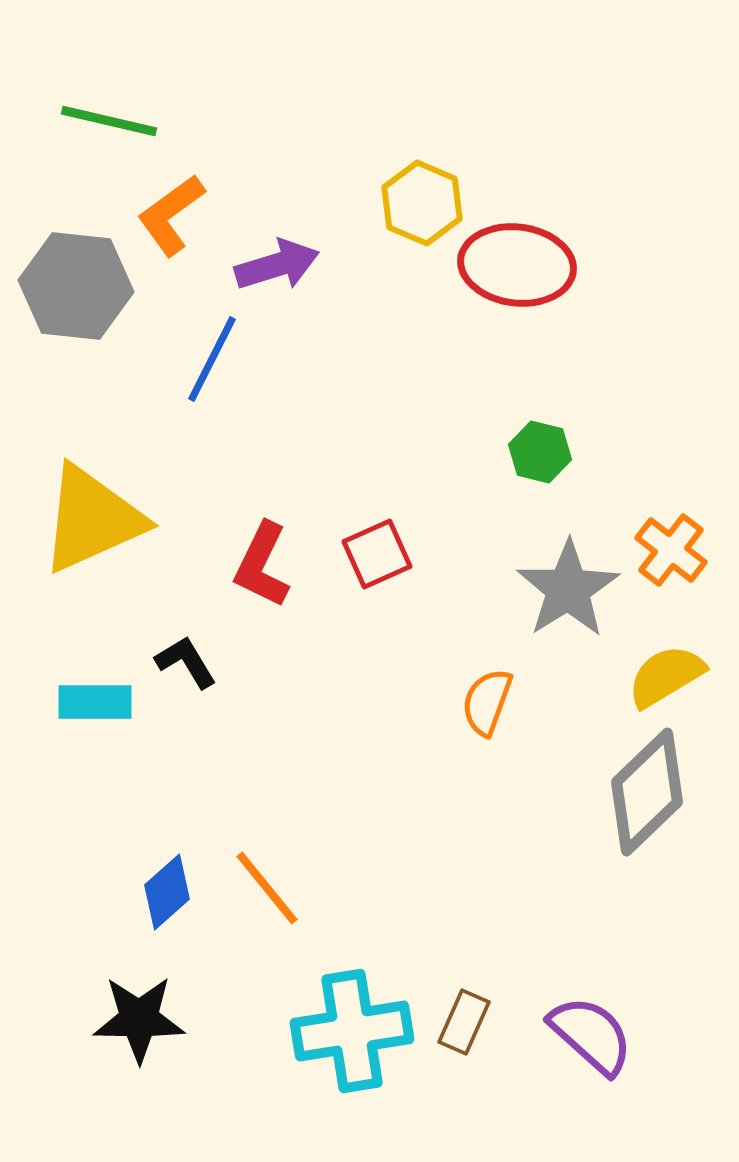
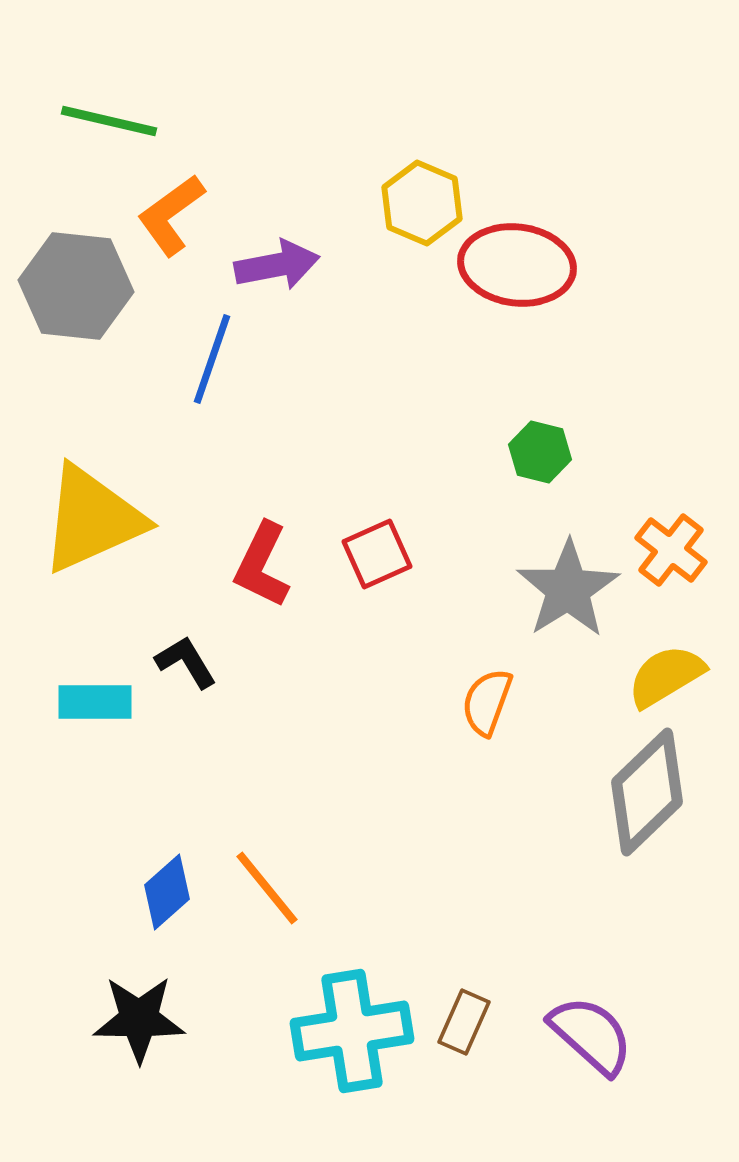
purple arrow: rotated 6 degrees clockwise
blue line: rotated 8 degrees counterclockwise
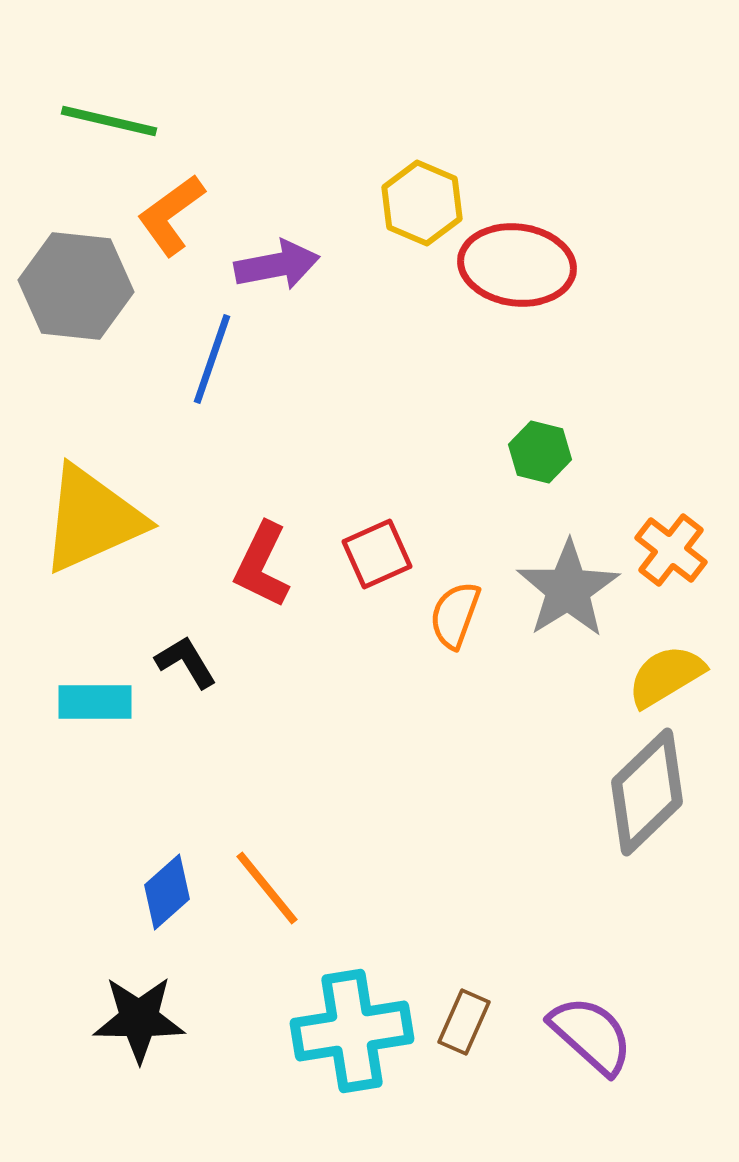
orange semicircle: moved 32 px left, 87 px up
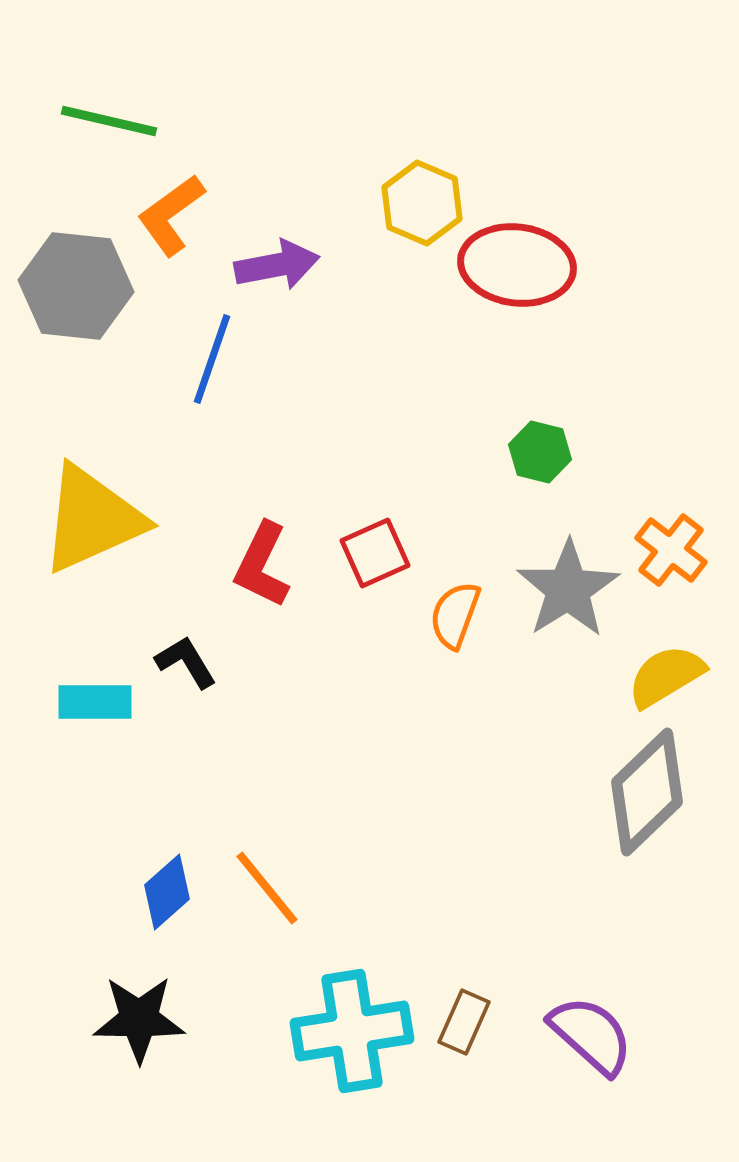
red square: moved 2 px left, 1 px up
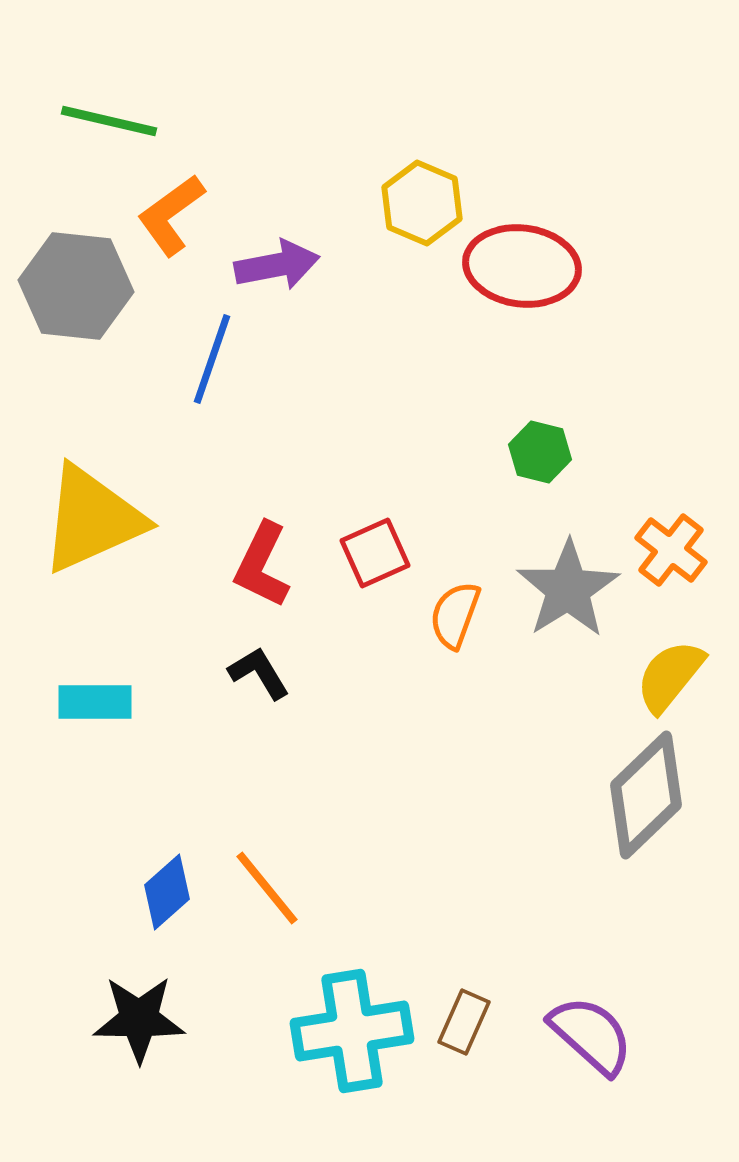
red ellipse: moved 5 px right, 1 px down
black L-shape: moved 73 px right, 11 px down
yellow semicircle: moved 4 px right; rotated 20 degrees counterclockwise
gray diamond: moved 1 px left, 3 px down
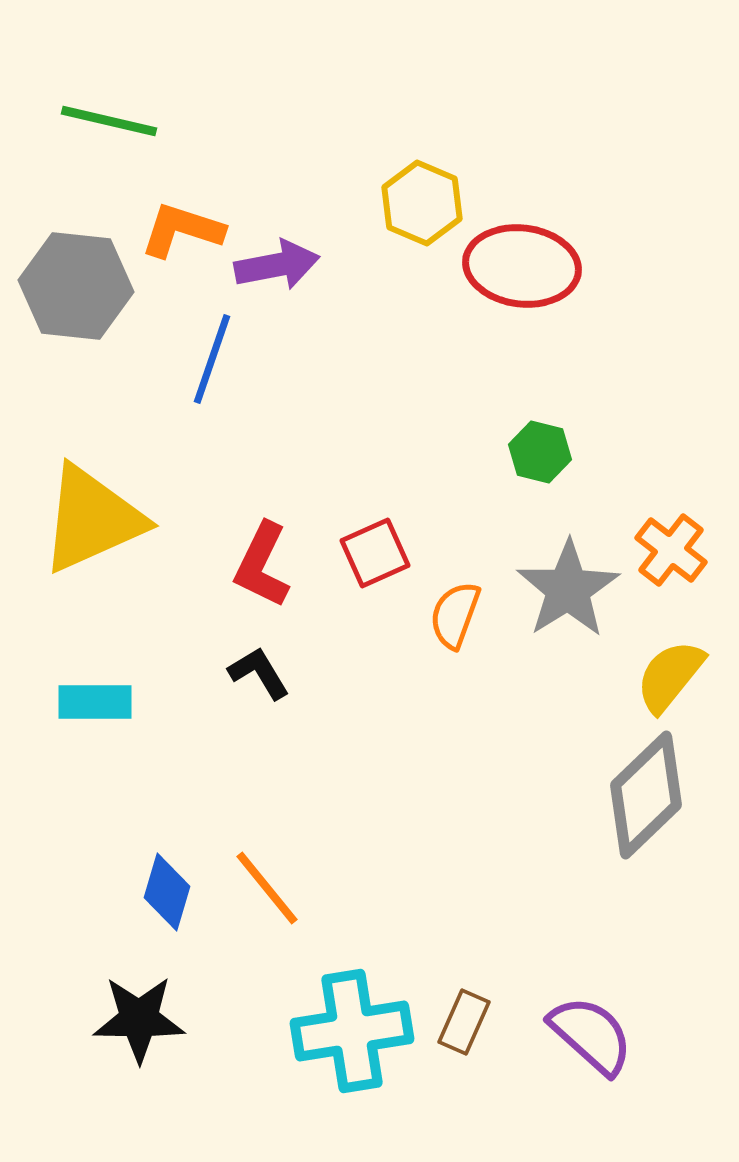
orange L-shape: moved 11 px right, 15 px down; rotated 54 degrees clockwise
blue diamond: rotated 32 degrees counterclockwise
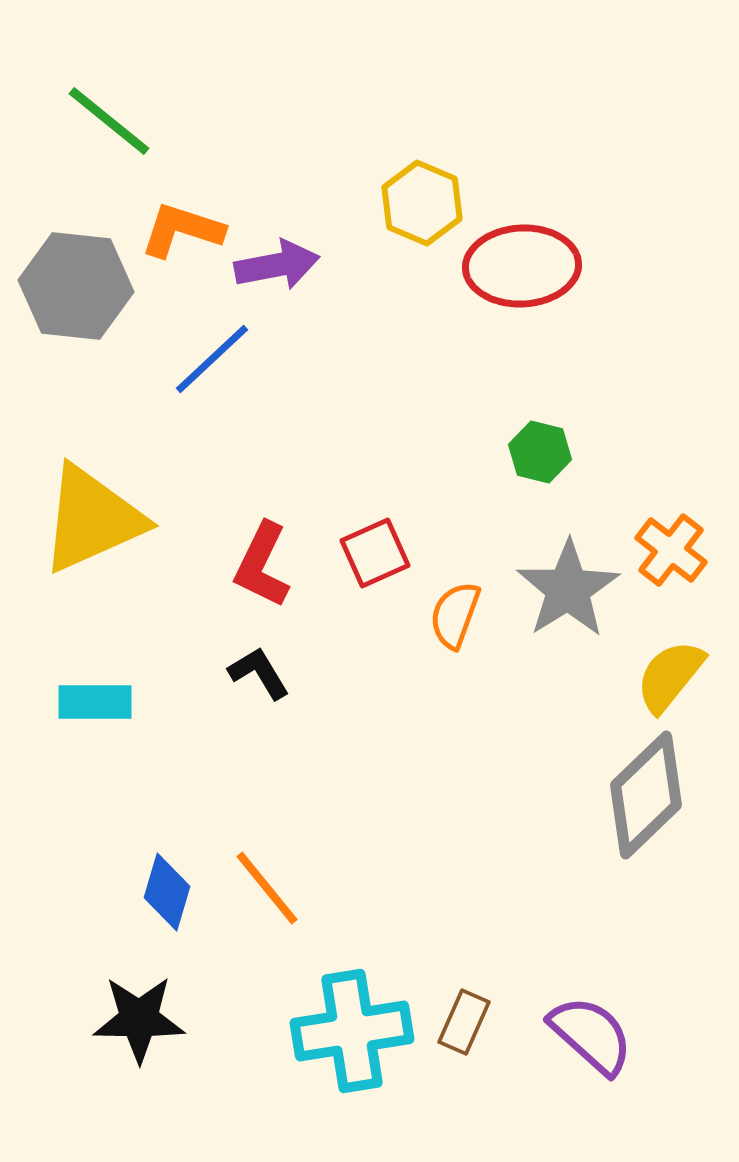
green line: rotated 26 degrees clockwise
red ellipse: rotated 10 degrees counterclockwise
blue line: rotated 28 degrees clockwise
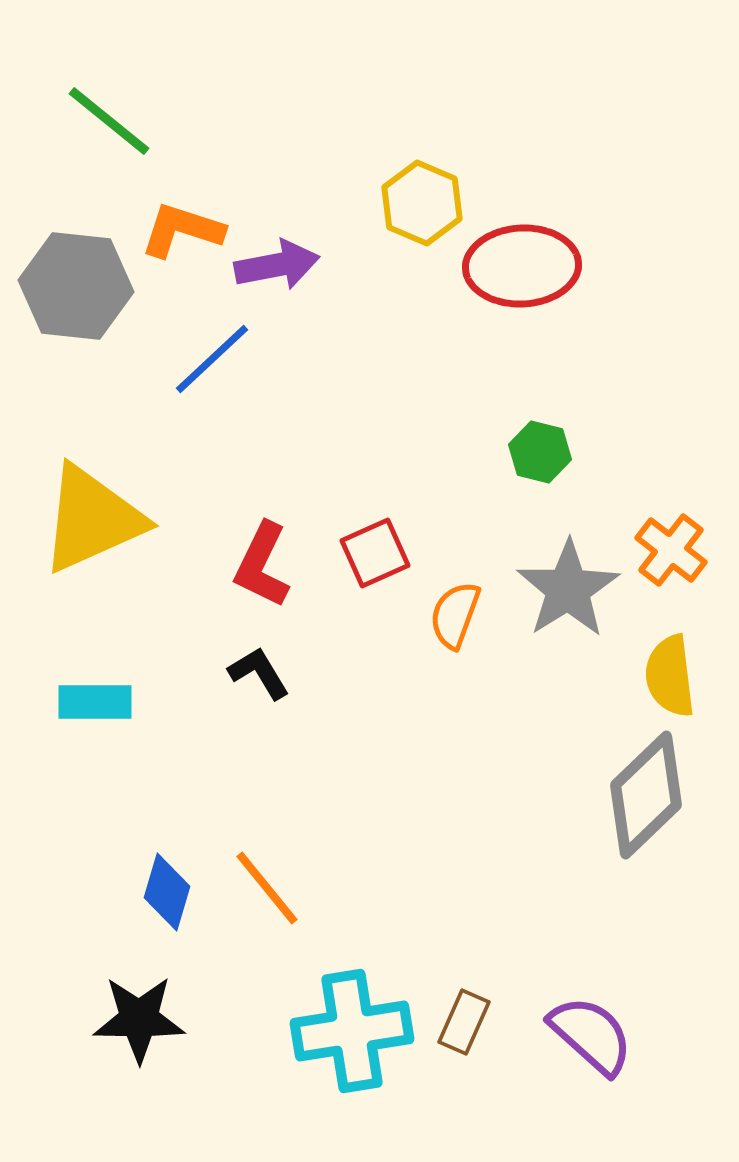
yellow semicircle: rotated 46 degrees counterclockwise
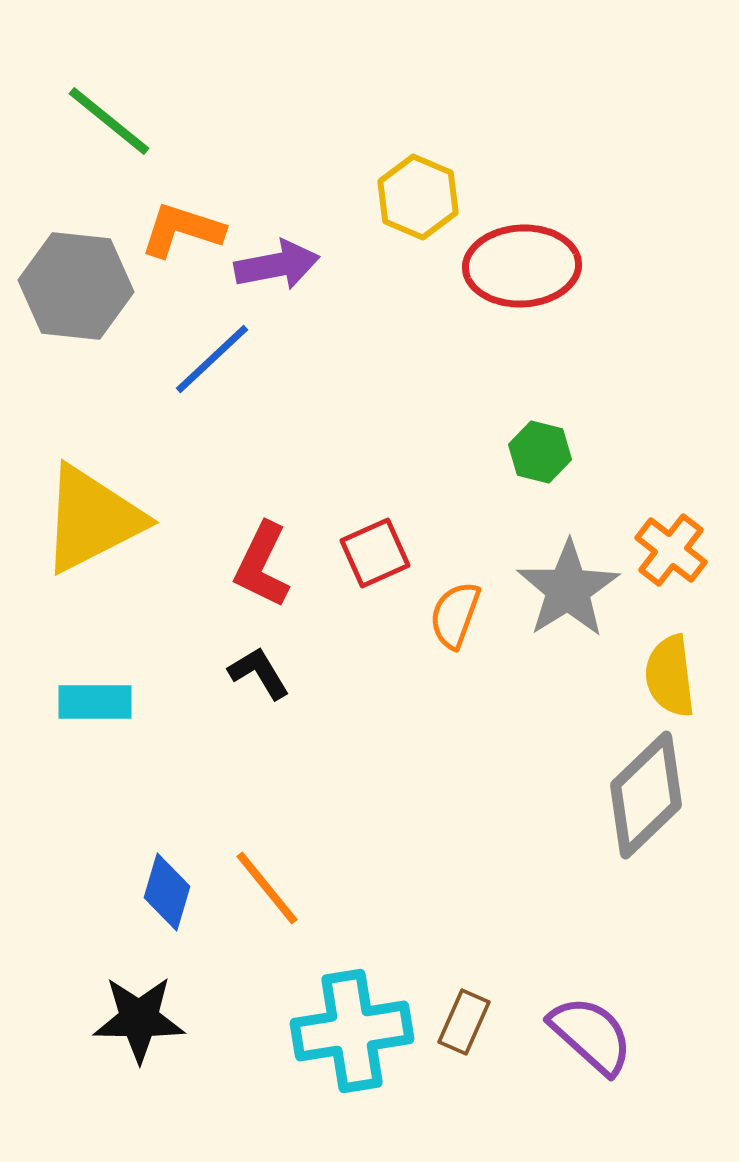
yellow hexagon: moved 4 px left, 6 px up
yellow triangle: rotated 3 degrees counterclockwise
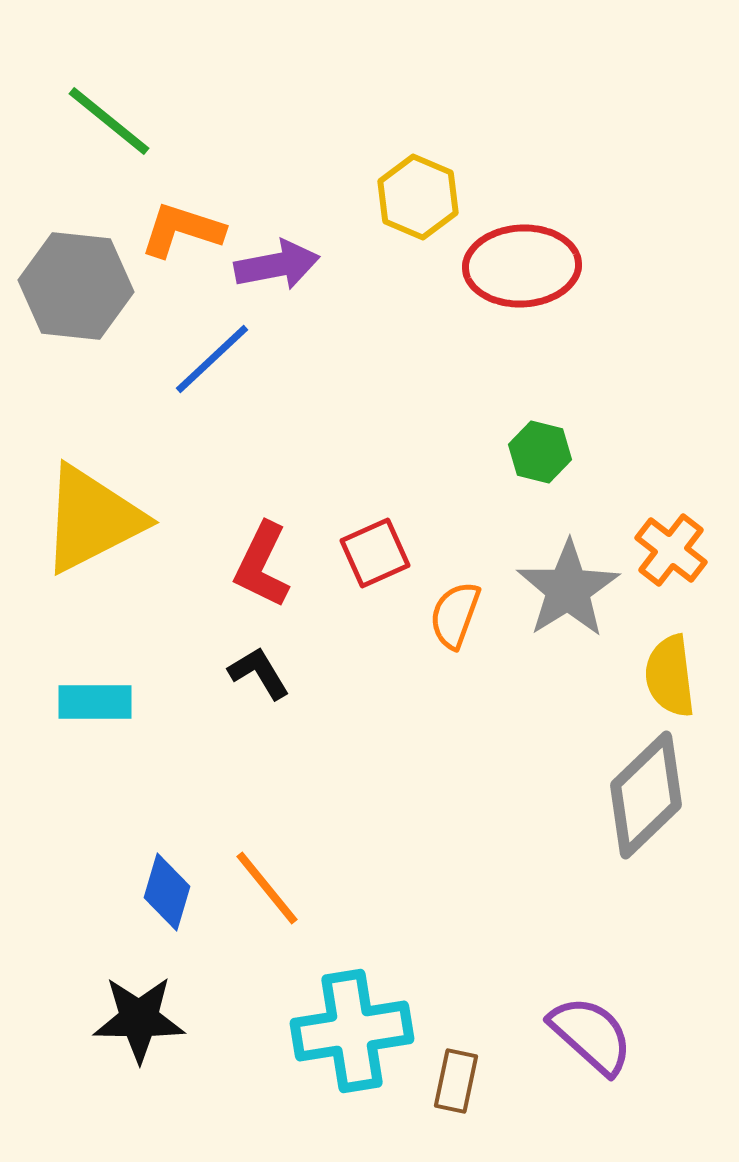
brown rectangle: moved 8 px left, 59 px down; rotated 12 degrees counterclockwise
